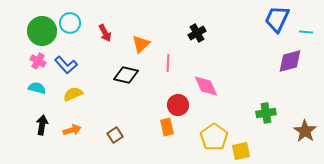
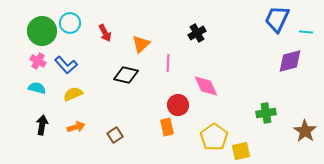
orange arrow: moved 4 px right, 3 px up
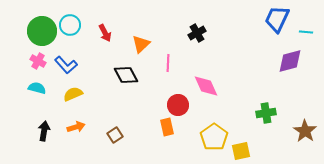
cyan circle: moved 2 px down
black diamond: rotated 50 degrees clockwise
black arrow: moved 2 px right, 6 px down
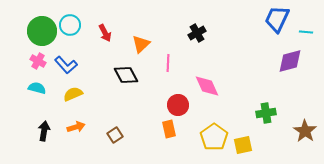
pink diamond: moved 1 px right
orange rectangle: moved 2 px right, 2 px down
yellow square: moved 2 px right, 6 px up
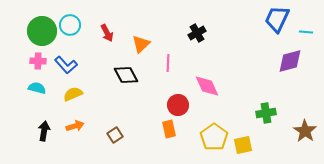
red arrow: moved 2 px right
pink cross: rotated 28 degrees counterclockwise
orange arrow: moved 1 px left, 1 px up
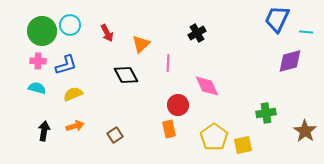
blue L-shape: rotated 65 degrees counterclockwise
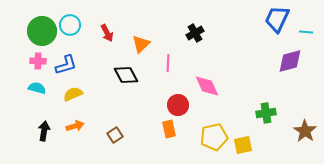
black cross: moved 2 px left
yellow pentagon: rotated 24 degrees clockwise
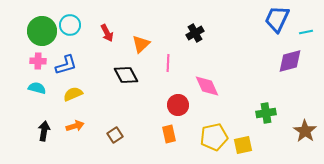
cyan line: rotated 16 degrees counterclockwise
orange rectangle: moved 5 px down
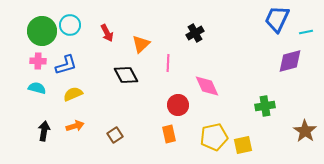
green cross: moved 1 px left, 7 px up
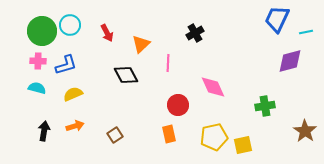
pink diamond: moved 6 px right, 1 px down
